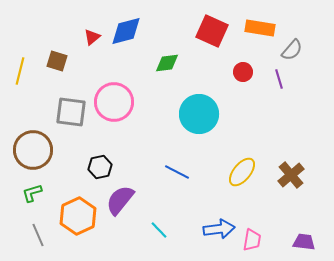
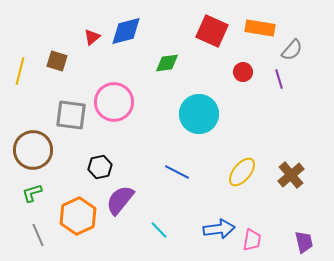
gray square: moved 3 px down
purple trapezoid: rotated 70 degrees clockwise
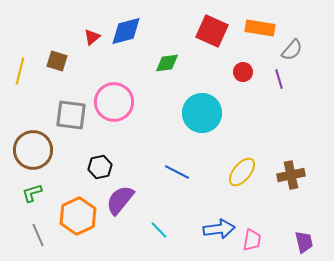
cyan circle: moved 3 px right, 1 px up
brown cross: rotated 28 degrees clockwise
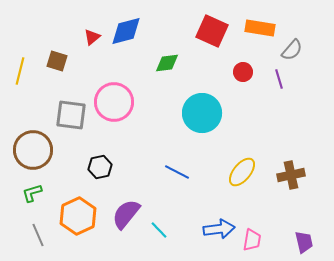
purple semicircle: moved 6 px right, 14 px down
